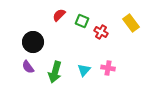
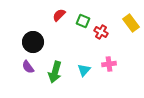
green square: moved 1 px right
pink cross: moved 1 px right, 4 px up; rotated 16 degrees counterclockwise
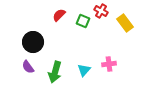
yellow rectangle: moved 6 px left
red cross: moved 21 px up
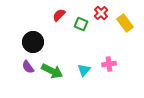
red cross: moved 2 px down; rotated 16 degrees clockwise
green square: moved 2 px left, 3 px down
green arrow: moved 3 px left, 1 px up; rotated 80 degrees counterclockwise
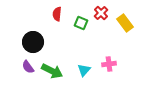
red semicircle: moved 2 px left, 1 px up; rotated 40 degrees counterclockwise
green square: moved 1 px up
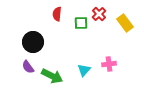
red cross: moved 2 px left, 1 px down
green square: rotated 24 degrees counterclockwise
green arrow: moved 5 px down
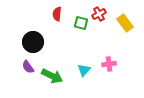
red cross: rotated 16 degrees clockwise
green square: rotated 16 degrees clockwise
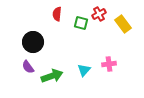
yellow rectangle: moved 2 px left, 1 px down
green arrow: rotated 45 degrees counterclockwise
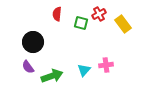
pink cross: moved 3 px left, 1 px down
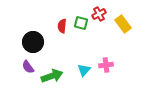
red semicircle: moved 5 px right, 12 px down
